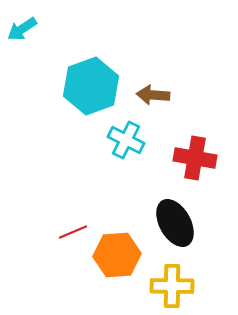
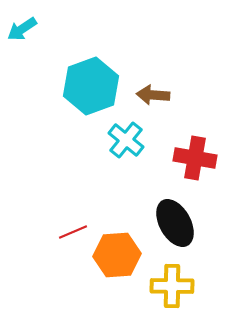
cyan cross: rotated 12 degrees clockwise
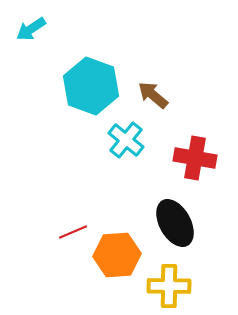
cyan arrow: moved 9 px right
cyan hexagon: rotated 20 degrees counterclockwise
brown arrow: rotated 36 degrees clockwise
yellow cross: moved 3 px left
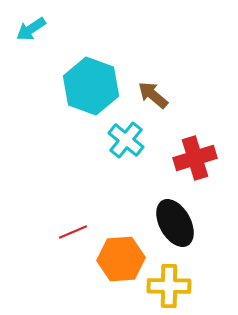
red cross: rotated 27 degrees counterclockwise
orange hexagon: moved 4 px right, 4 px down
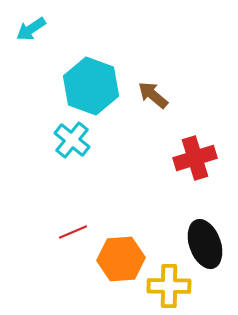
cyan cross: moved 54 px left
black ellipse: moved 30 px right, 21 px down; rotated 9 degrees clockwise
